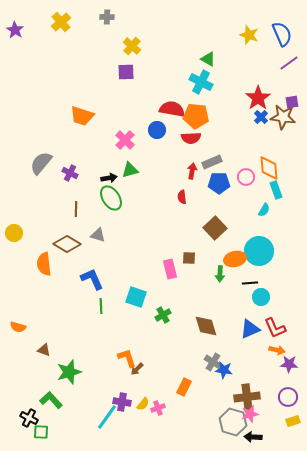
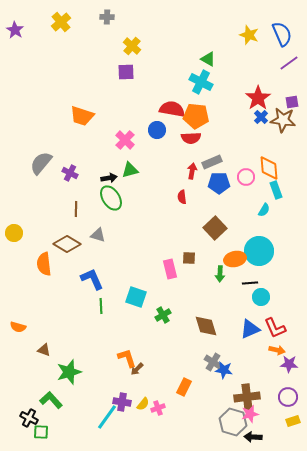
brown star at (283, 117): moved 3 px down
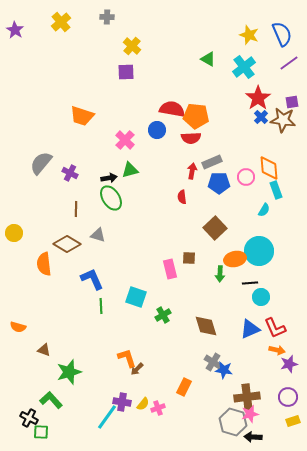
cyan cross at (201, 82): moved 43 px right, 15 px up; rotated 25 degrees clockwise
purple star at (289, 364): rotated 18 degrees counterclockwise
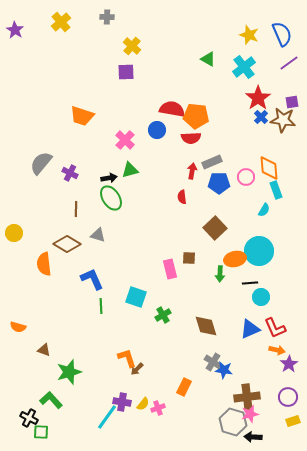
purple star at (289, 364): rotated 18 degrees counterclockwise
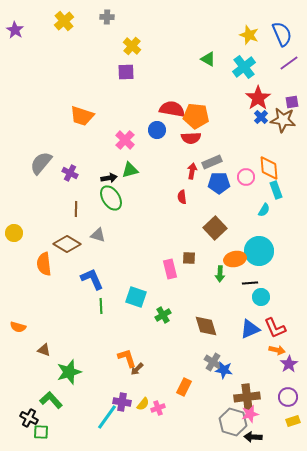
yellow cross at (61, 22): moved 3 px right, 1 px up
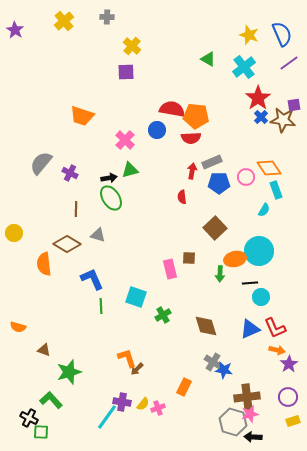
purple square at (292, 102): moved 2 px right, 3 px down
orange diamond at (269, 168): rotated 30 degrees counterclockwise
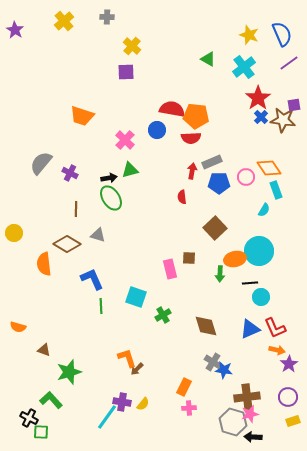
pink cross at (158, 408): moved 31 px right; rotated 16 degrees clockwise
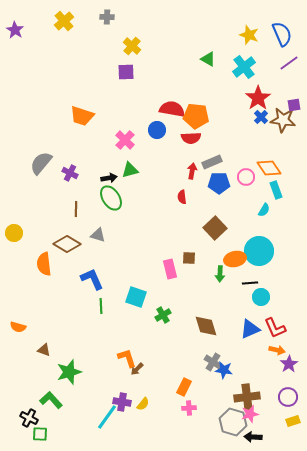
green square at (41, 432): moved 1 px left, 2 px down
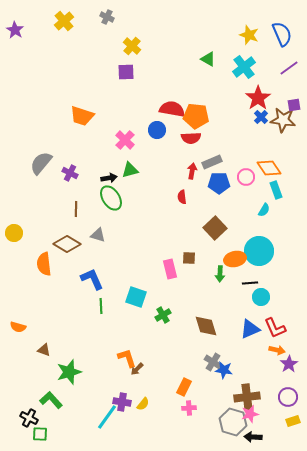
gray cross at (107, 17): rotated 24 degrees clockwise
purple line at (289, 63): moved 5 px down
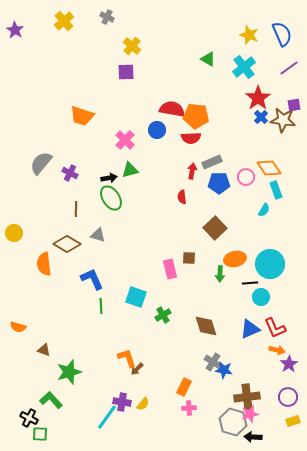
cyan circle at (259, 251): moved 11 px right, 13 px down
